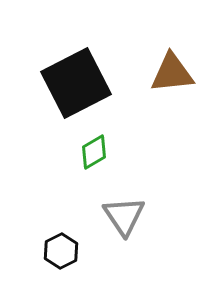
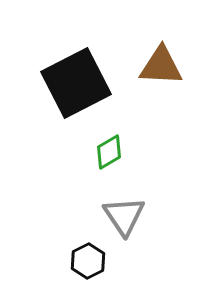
brown triangle: moved 11 px left, 7 px up; rotated 9 degrees clockwise
green diamond: moved 15 px right
black hexagon: moved 27 px right, 10 px down
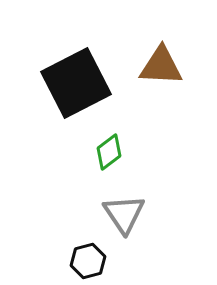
green diamond: rotated 6 degrees counterclockwise
gray triangle: moved 2 px up
black hexagon: rotated 12 degrees clockwise
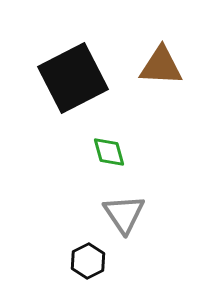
black square: moved 3 px left, 5 px up
green diamond: rotated 69 degrees counterclockwise
black hexagon: rotated 12 degrees counterclockwise
